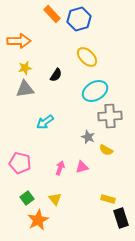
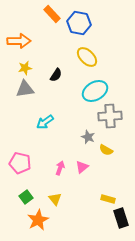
blue hexagon: moved 4 px down; rotated 25 degrees clockwise
pink triangle: rotated 24 degrees counterclockwise
green square: moved 1 px left, 1 px up
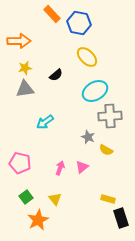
black semicircle: rotated 16 degrees clockwise
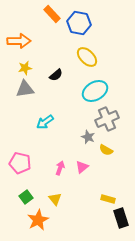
gray cross: moved 3 px left, 3 px down; rotated 20 degrees counterclockwise
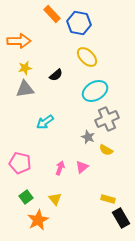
black rectangle: rotated 12 degrees counterclockwise
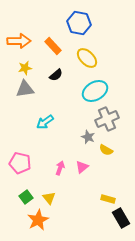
orange rectangle: moved 1 px right, 32 px down
yellow ellipse: moved 1 px down
yellow triangle: moved 6 px left, 1 px up
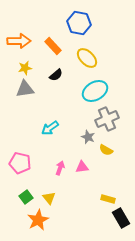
cyan arrow: moved 5 px right, 6 px down
pink triangle: rotated 32 degrees clockwise
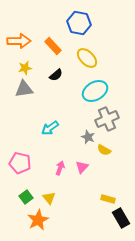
gray triangle: moved 1 px left
yellow semicircle: moved 2 px left
pink triangle: rotated 40 degrees counterclockwise
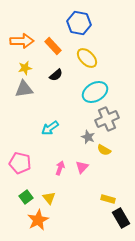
orange arrow: moved 3 px right
cyan ellipse: moved 1 px down
